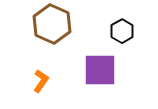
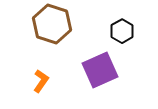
brown hexagon: rotated 6 degrees counterclockwise
purple square: rotated 24 degrees counterclockwise
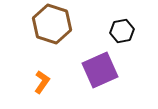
black hexagon: rotated 20 degrees clockwise
orange L-shape: moved 1 px right, 1 px down
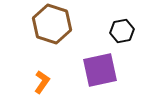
purple square: rotated 12 degrees clockwise
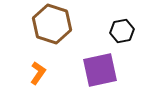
orange L-shape: moved 4 px left, 9 px up
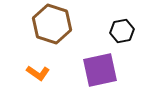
orange L-shape: rotated 90 degrees clockwise
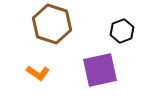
black hexagon: rotated 10 degrees counterclockwise
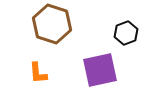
black hexagon: moved 4 px right, 2 px down
orange L-shape: rotated 50 degrees clockwise
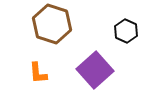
black hexagon: moved 2 px up; rotated 15 degrees counterclockwise
purple square: moved 5 px left; rotated 30 degrees counterclockwise
